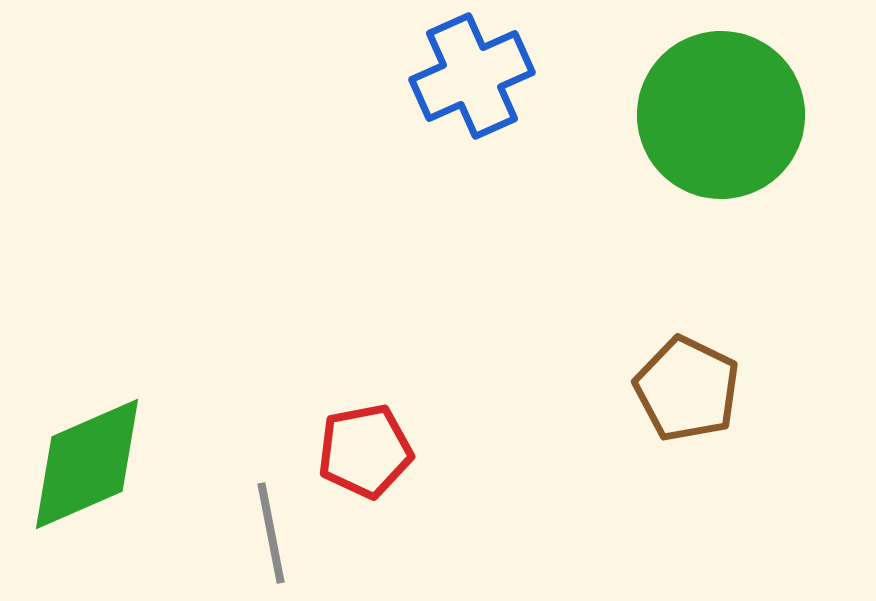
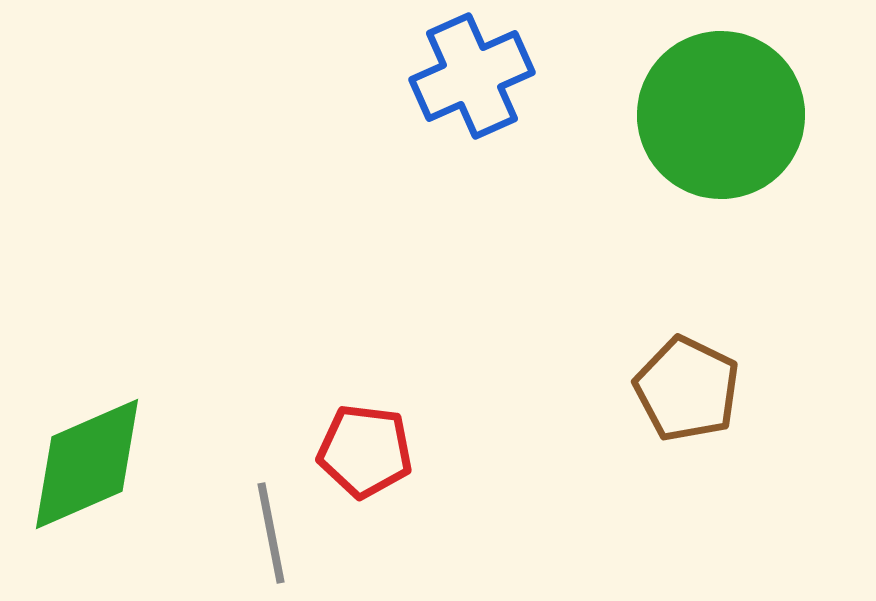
red pentagon: rotated 18 degrees clockwise
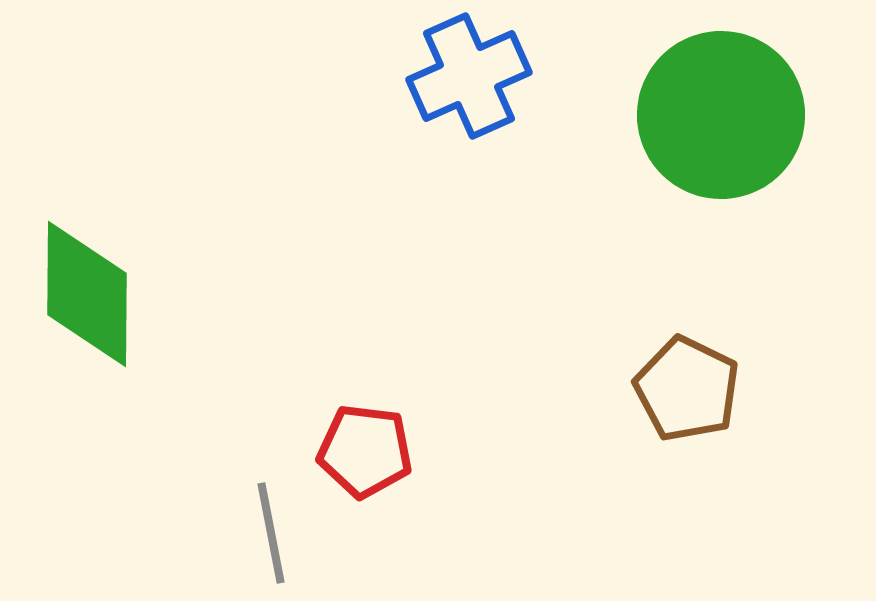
blue cross: moved 3 px left
green diamond: moved 170 px up; rotated 66 degrees counterclockwise
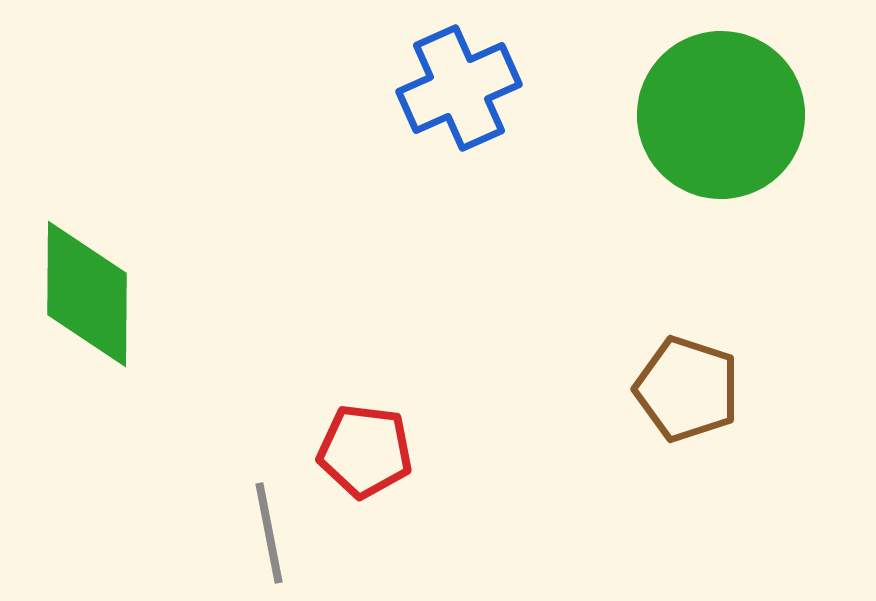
blue cross: moved 10 px left, 12 px down
brown pentagon: rotated 8 degrees counterclockwise
gray line: moved 2 px left
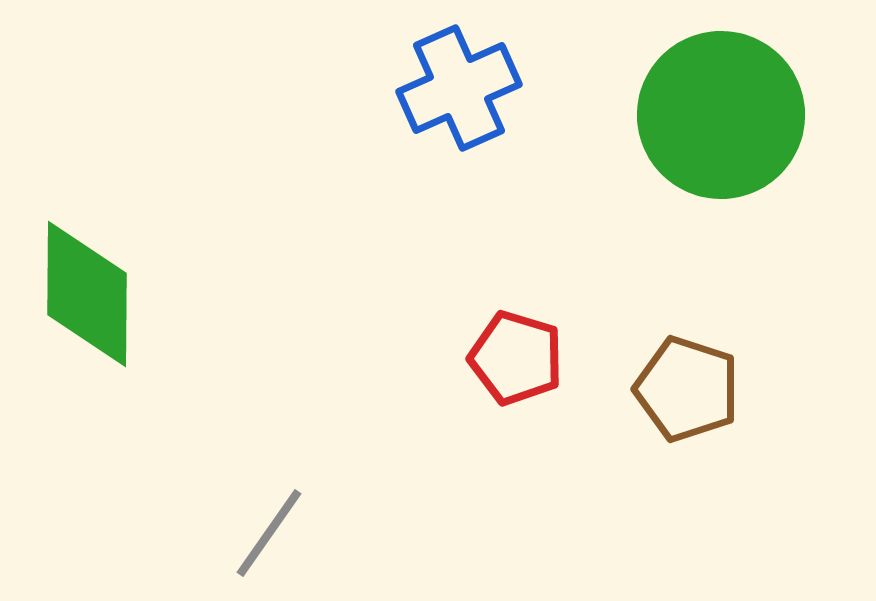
red pentagon: moved 151 px right, 93 px up; rotated 10 degrees clockwise
gray line: rotated 46 degrees clockwise
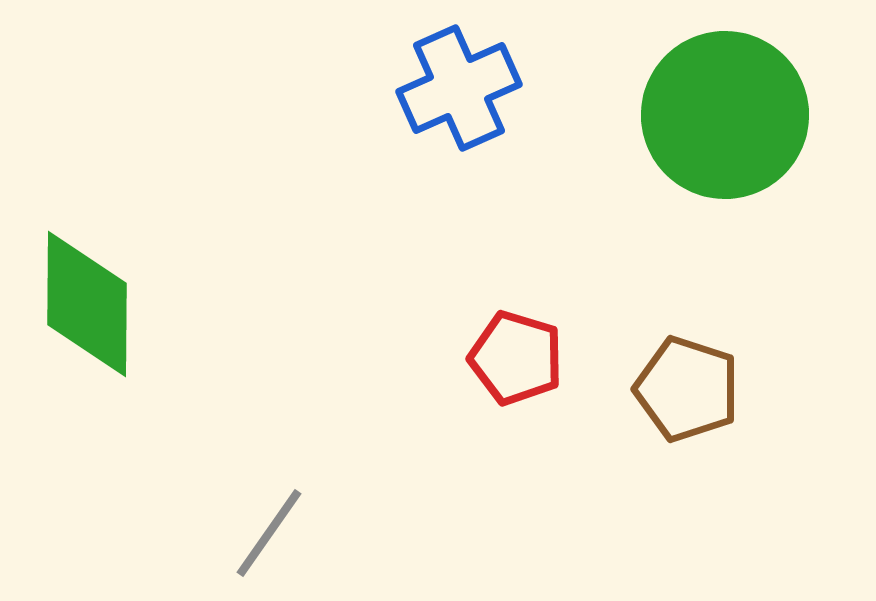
green circle: moved 4 px right
green diamond: moved 10 px down
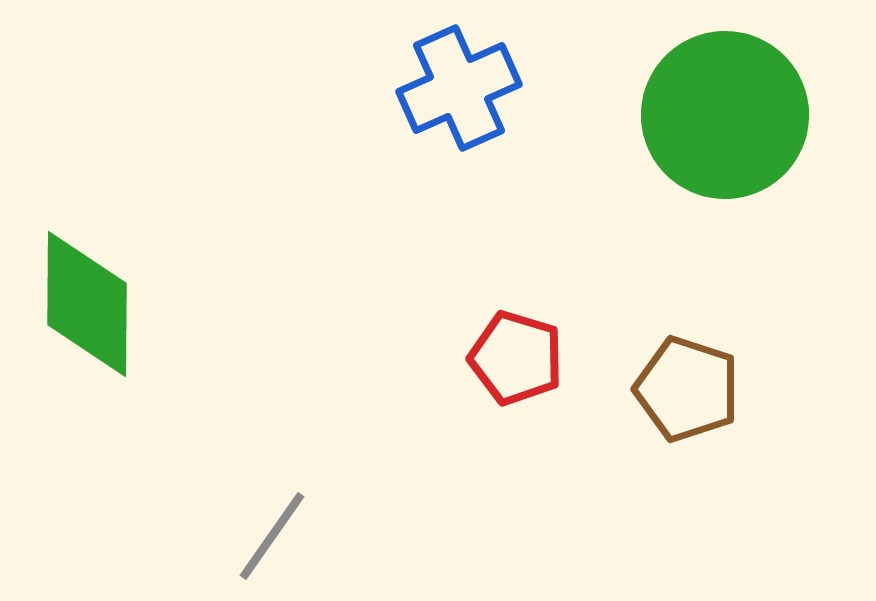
gray line: moved 3 px right, 3 px down
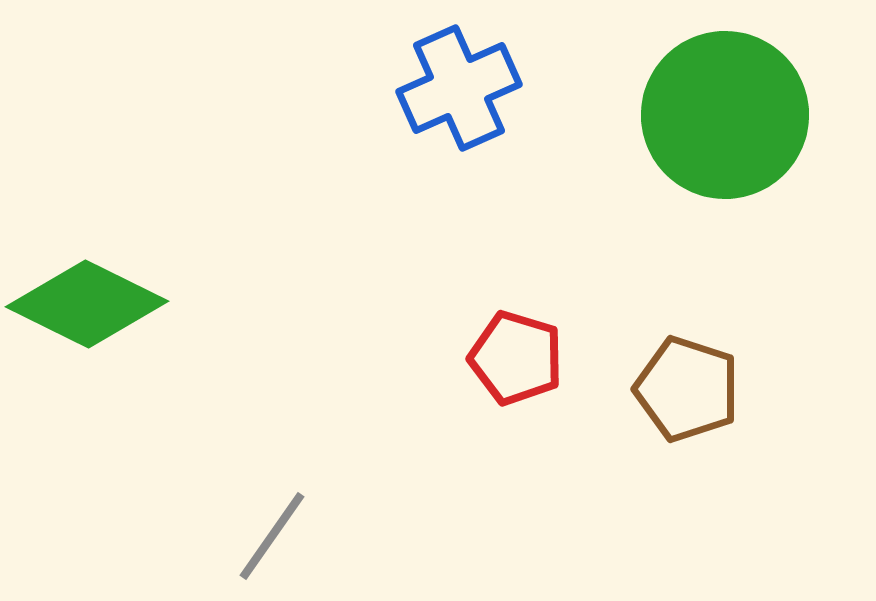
green diamond: rotated 64 degrees counterclockwise
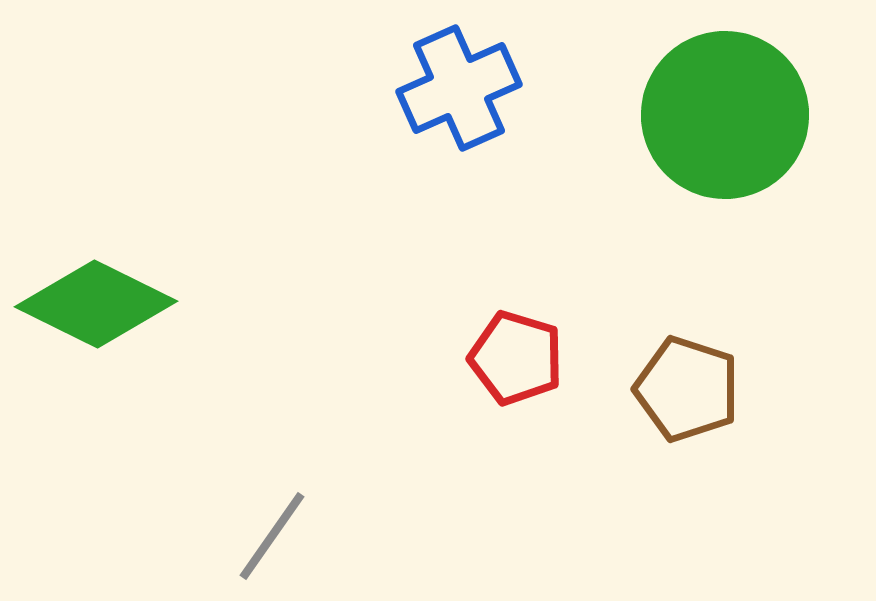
green diamond: moved 9 px right
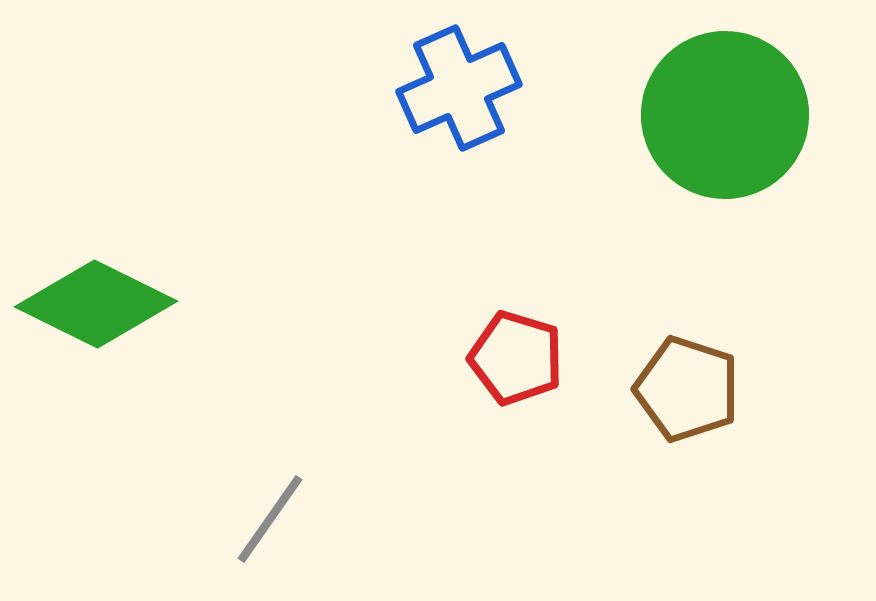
gray line: moved 2 px left, 17 px up
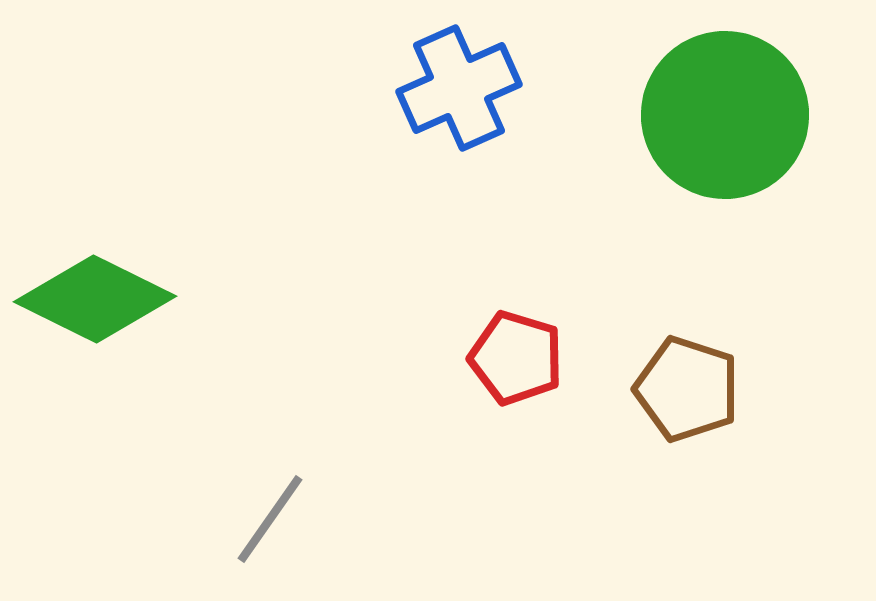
green diamond: moved 1 px left, 5 px up
